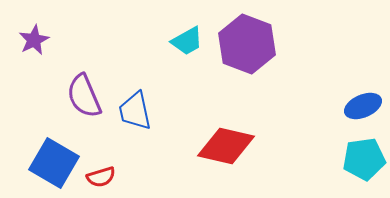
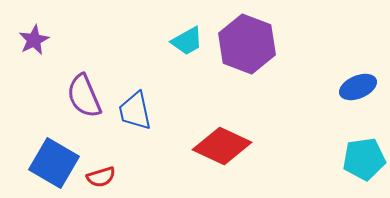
blue ellipse: moved 5 px left, 19 px up
red diamond: moved 4 px left; rotated 12 degrees clockwise
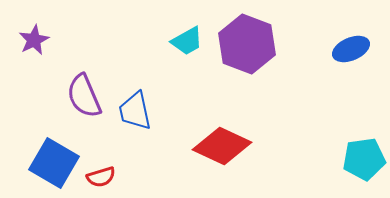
blue ellipse: moved 7 px left, 38 px up
